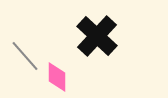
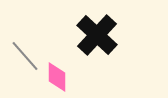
black cross: moved 1 px up
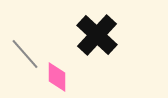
gray line: moved 2 px up
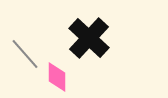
black cross: moved 8 px left, 3 px down
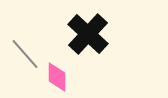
black cross: moved 1 px left, 4 px up
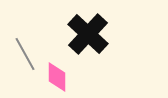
gray line: rotated 12 degrees clockwise
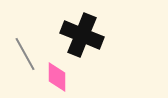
black cross: moved 6 px left, 1 px down; rotated 21 degrees counterclockwise
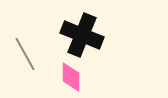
pink diamond: moved 14 px right
